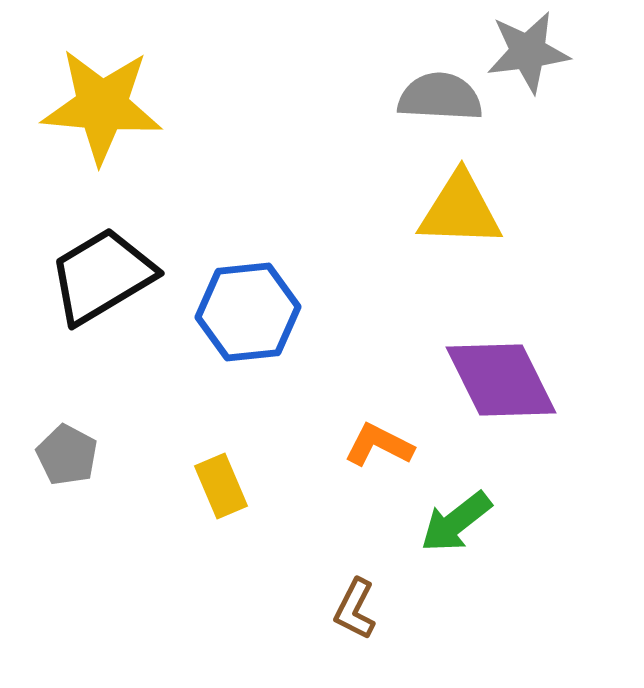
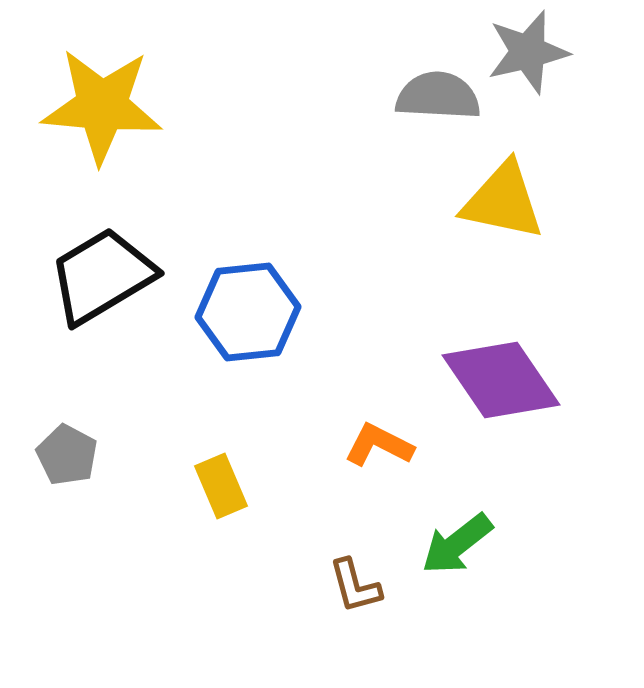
gray star: rotated 6 degrees counterclockwise
gray semicircle: moved 2 px left, 1 px up
yellow triangle: moved 43 px right, 9 px up; rotated 10 degrees clockwise
purple diamond: rotated 8 degrees counterclockwise
green arrow: moved 1 px right, 22 px down
brown L-shape: moved 23 px up; rotated 42 degrees counterclockwise
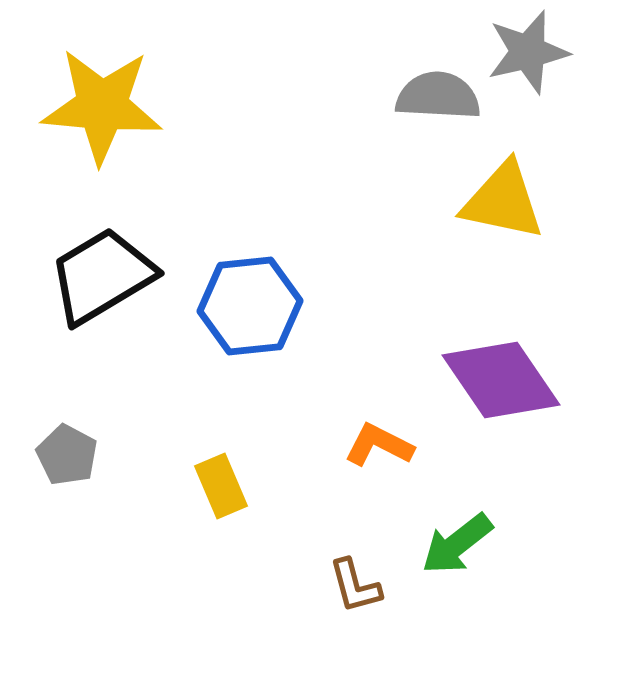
blue hexagon: moved 2 px right, 6 px up
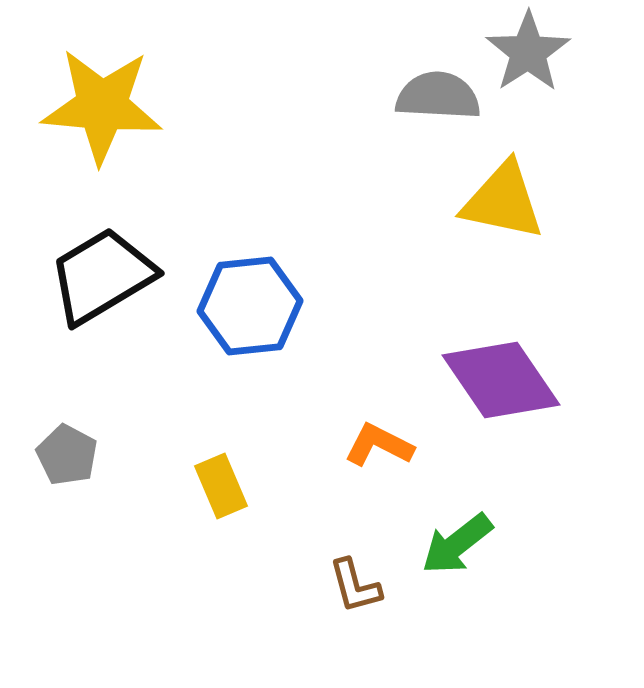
gray star: rotated 20 degrees counterclockwise
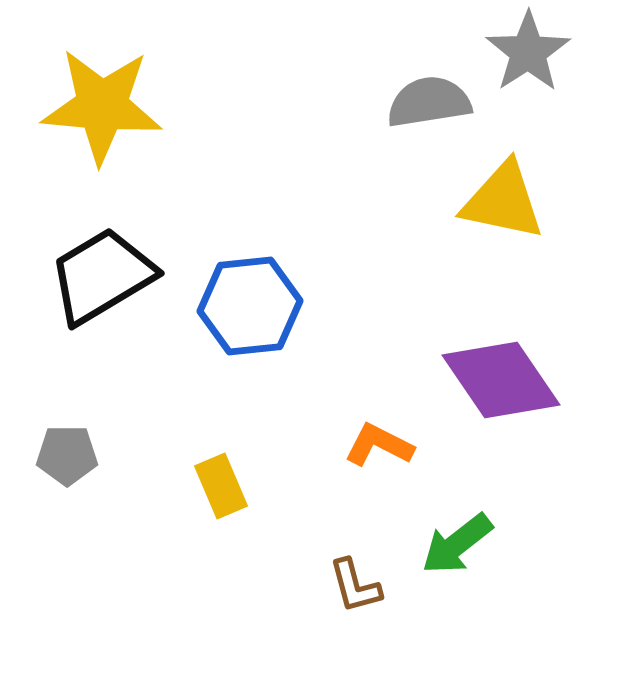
gray semicircle: moved 9 px left, 6 px down; rotated 12 degrees counterclockwise
gray pentagon: rotated 28 degrees counterclockwise
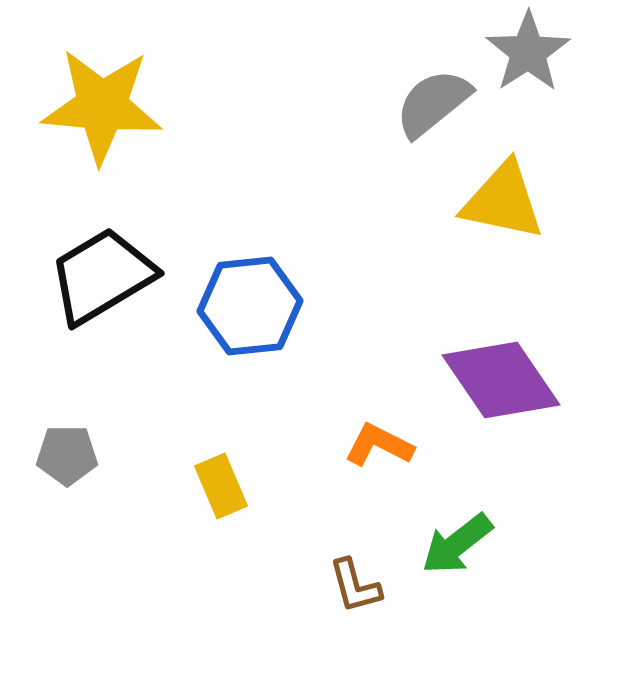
gray semicircle: moved 4 px right, 1 px down; rotated 30 degrees counterclockwise
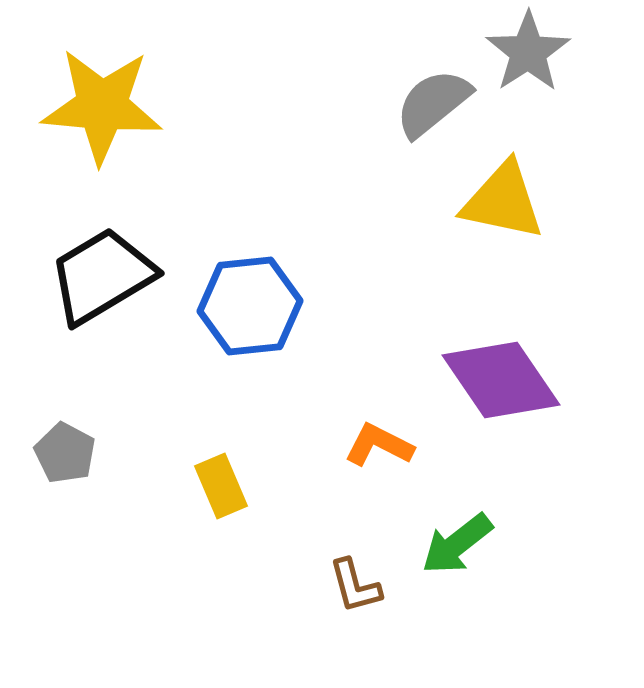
gray pentagon: moved 2 px left, 2 px up; rotated 28 degrees clockwise
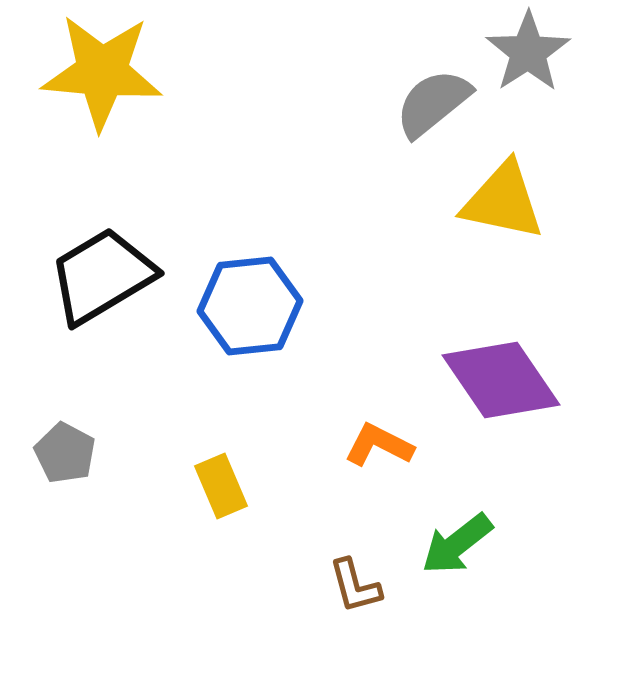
yellow star: moved 34 px up
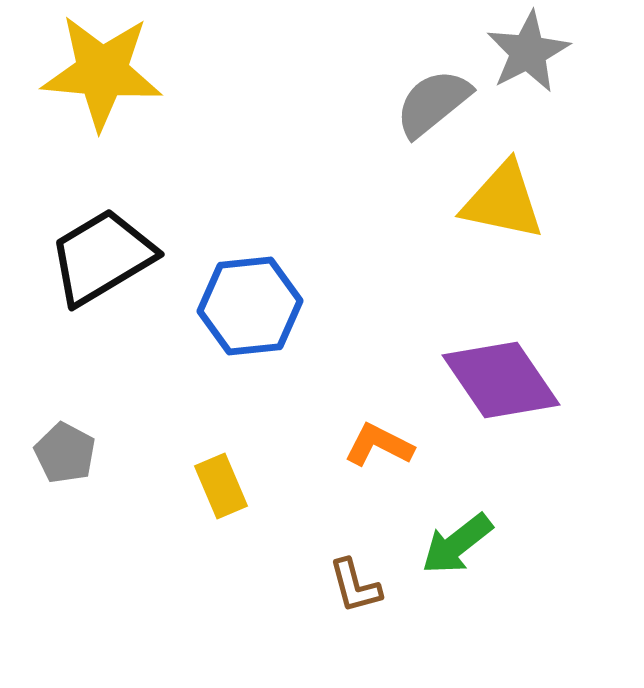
gray star: rotated 6 degrees clockwise
black trapezoid: moved 19 px up
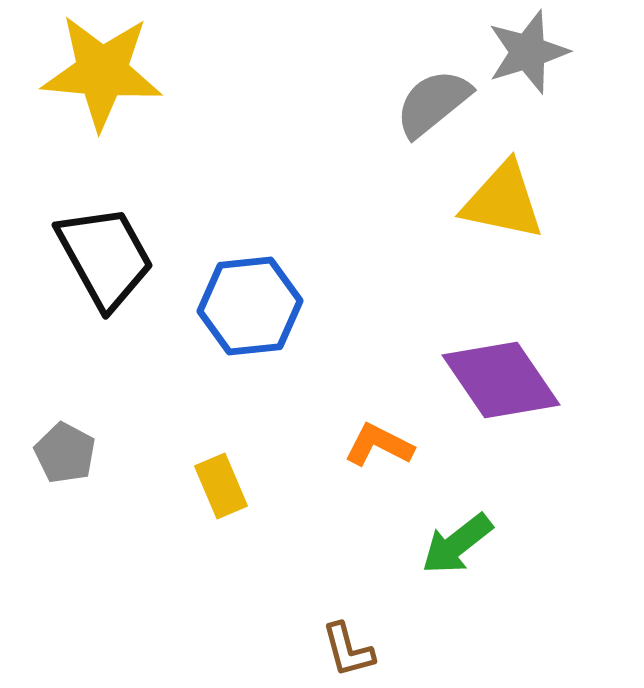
gray star: rotated 10 degrees clockwise
black trapezoid: moved 3 px right; rotated 92 degrees clockwise
brown L-shape: moved 7 px left, 64 px down
